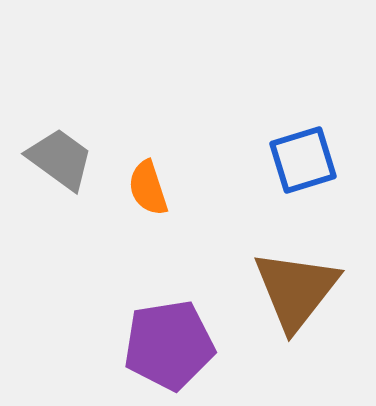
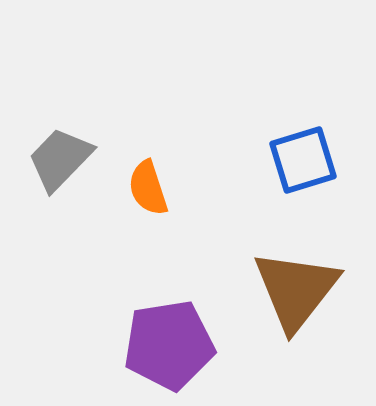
gray trapezoid: rotated 82 degrees counterclockwise
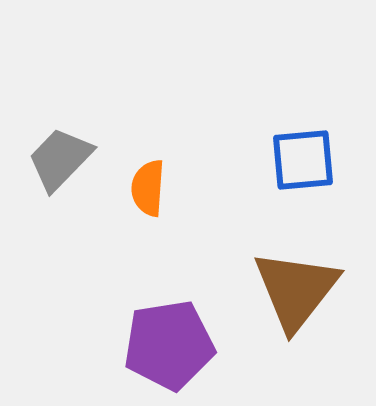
blue square: rotated 12 degrees clockwise
orange semicircle: rotated 22 degrees clockwise
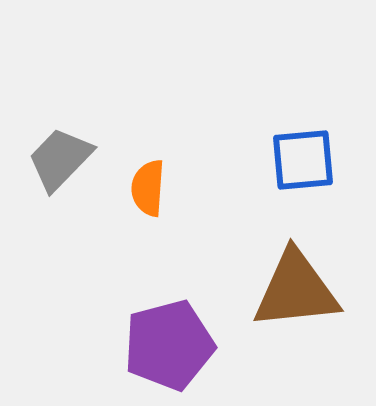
brown triangle: rotated 46 degrees clockwise
purple pentagon: rotated 6 degrees counterclockwise
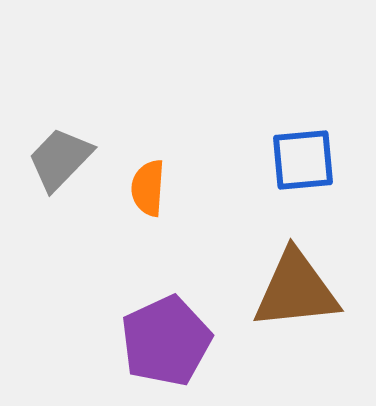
purple pentagon: moved 3 px left, 4 px up; rotated 10 degrees counterclockwise
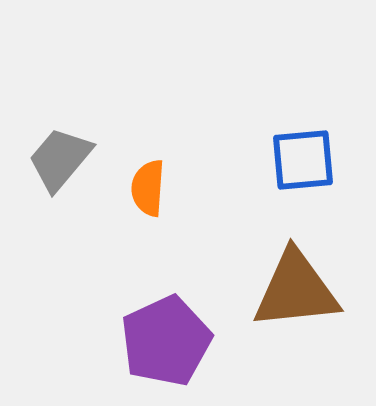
gray trapezoid: rotated 4 degrees counterclockwise
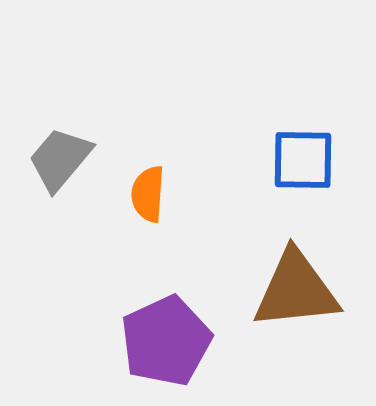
blue square: rotated 6 degrees clockwise
orange semicircle: moved 6 px down
